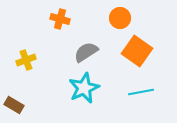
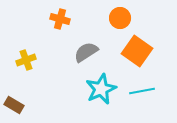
cyan star: moved 17 px right, 1 px down
cyan line: moved 1 px right, 1 px up
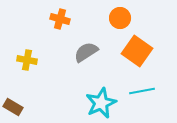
yellow cross: moved 1 px right; rotated 30 degrees clockwise
cyan star: moved 14 px down
brown rectangle: moved 1 px left, 2 px down
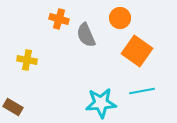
orange cross: moved 1 px left
gray semicircle: moved 17 px up; rotated 80 degrees counterclockwise
cyan star: rotated 20 degrees clockwise
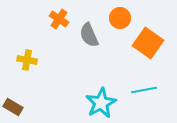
orange cross: rotated 18 degrees clockwise
gray semicircle: moved 3 px right
orange square: moved 11 px right, 8 px up
cyan line: moved 2 px right, 1 px up
cyan star: rotated 24 degrees counterclockwise
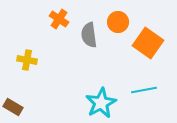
orange circle: moved 2 px left, 4 px down
gray semicircle: rotated 15 degrees clockwise
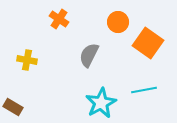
gray semicircle: moved 20 px down; rotated 35 degrees clockwise
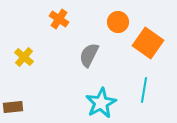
yellow cross: moved 3 px left, 3 px up; rotated 30 degrees clockwise
cyan line: rotated 70 degrees counterclockwise
brown rectangle: rotated 36 degrees counterclockwise
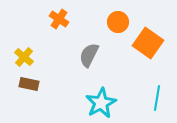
cyan line: moved 13 px right, 8 px down
brown rectangle: moved 16 px right, 23 px up; rotated 18 degrees clockwise
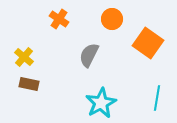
orange circle: moved 6 px left, 3 px up
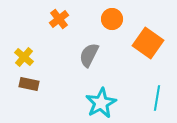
orange cross: rotated 18 degrees clockwise
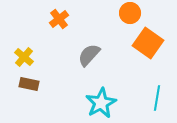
orange circle: moved 18 px right, 6 px up
gray semicircle: rotated 15 degrees clockwise
